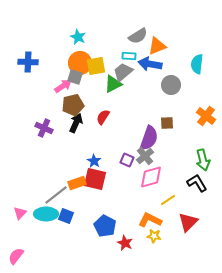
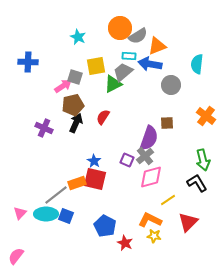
orange circle: moved 40 px right, 35 px up
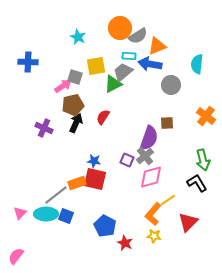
blue star: rotated 24 degrees counterclockwise
orange L-shape: moved 3 px right, 6 px up; rotated 75 degrees counterclockwise
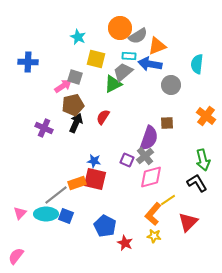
yellow square: moved 7 px up; rotated 24 degrees clockwise
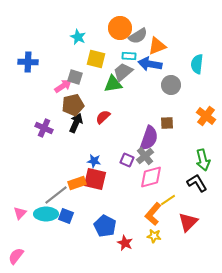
green triangle: rotated 18 degrees clockwise
red semicircle: rotated 14 degrees clockwise
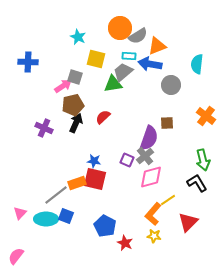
cyan ellipse: moved 5 px down
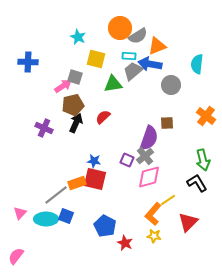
gray trapezoid: moved 10 px right, 1 px up
pink diamond: moved 2 px left
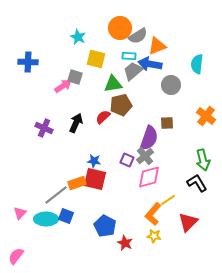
brown pentagon: moved 48 px right
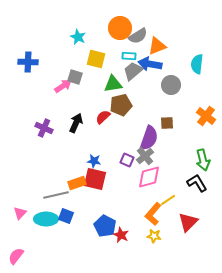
gray line: rotated 25 degrees clockwise
red star: moved 4 px left, 8 px up
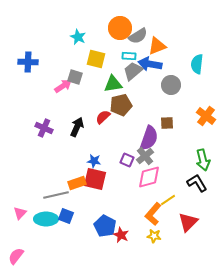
black arrow: moved 1 px right, 4 px down
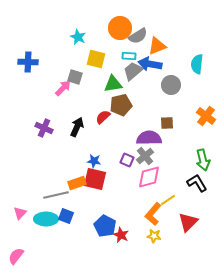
pink arrow: moved 2 px down; rotated 12 degrees counterclockwise
purple semicircle: rotated 110 degrees counterclockwise
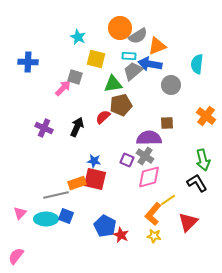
gray cross: rotated 18 degrees counterclockwise
